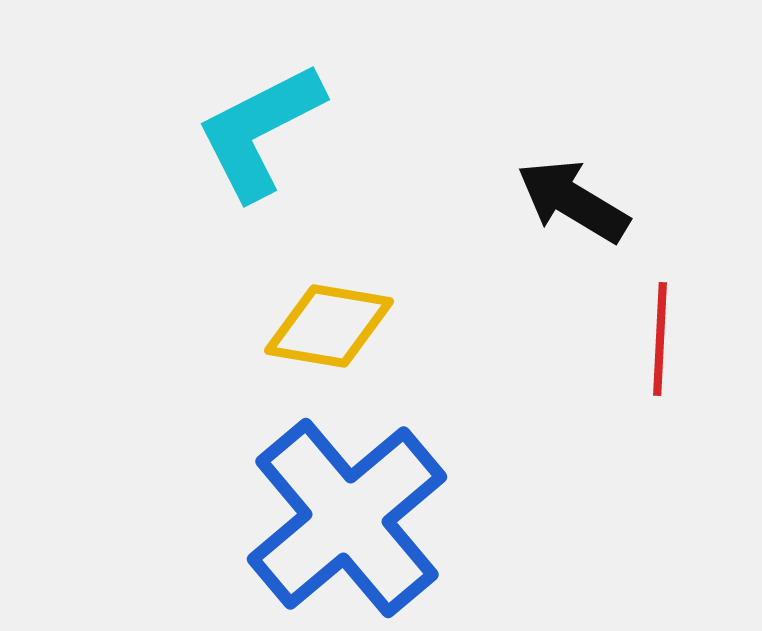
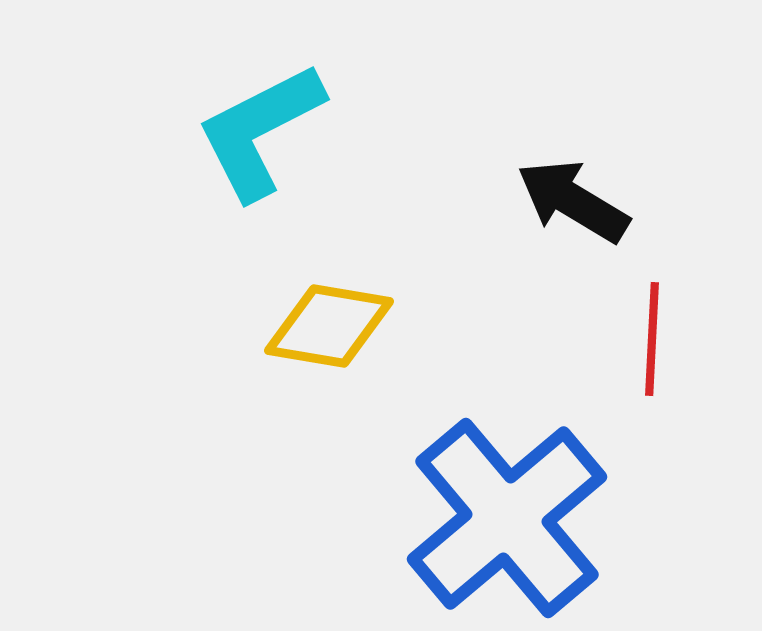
red line: moved 8 px left
blue cross: moved 160 px right
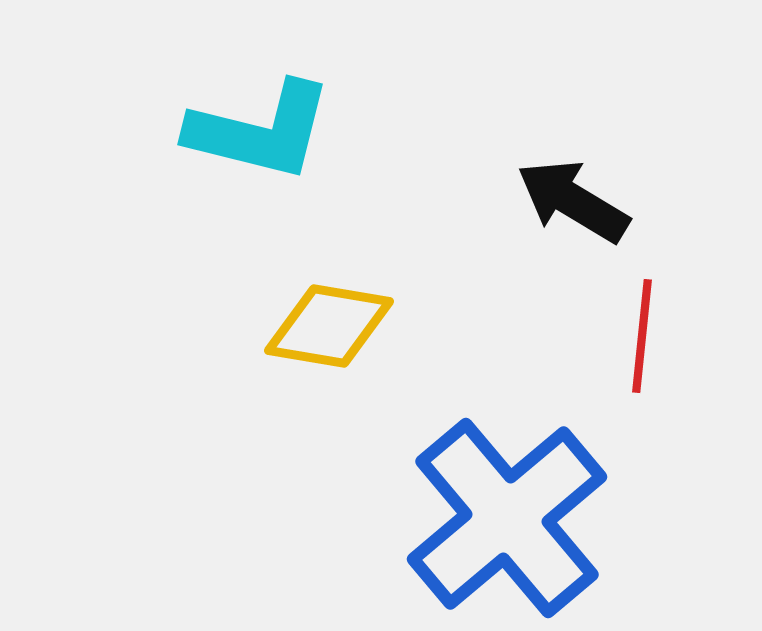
cyan L-shape: rotated 139 degrees counterclockwise
red line: moved 10 px left, 3 px up; rotated 3 degrees clockwise
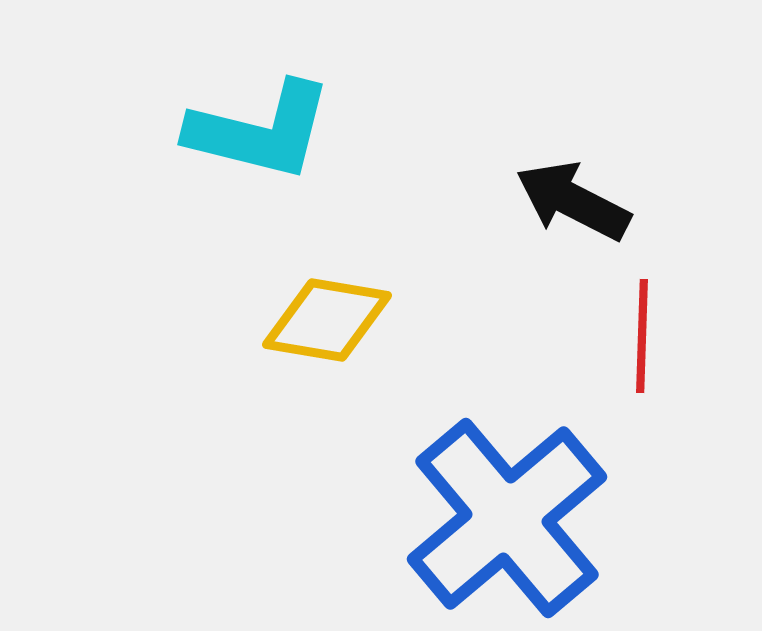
black arrow: rotated 4 degrees counterclockwise
yellow diamond: moved 2 px left, 6 px up
red line: rotated 4 degrees counterclockwise
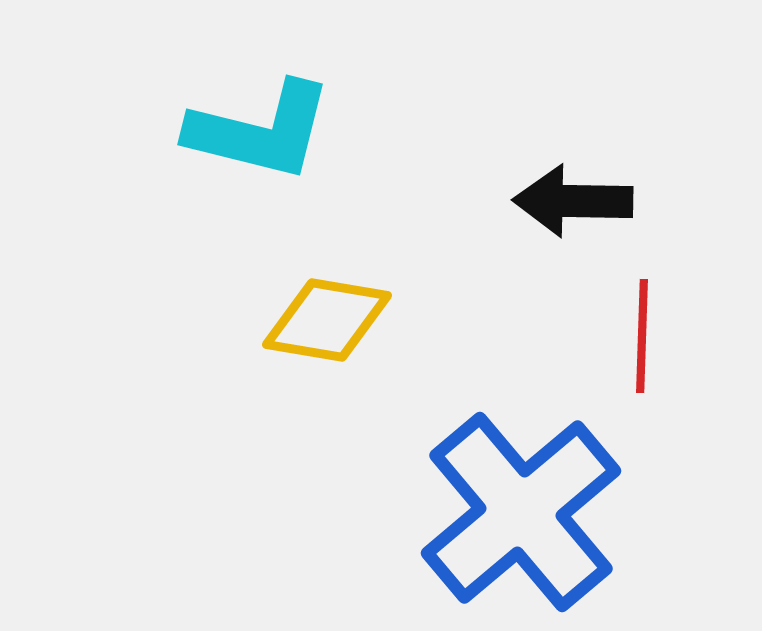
black arrow: rotated 26 degrees counterclockwise
blue cross: moved 14 px right, 6 px up
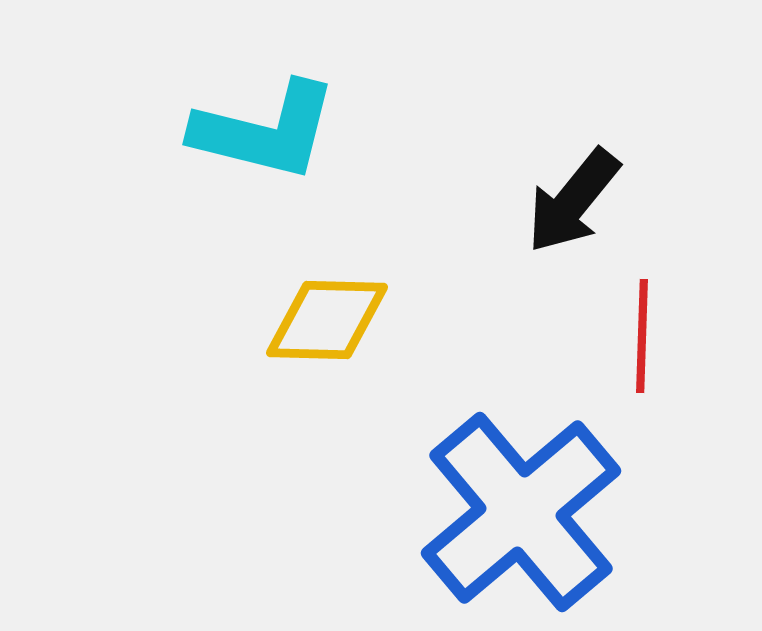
cyan L-shape: moved 5 px right
black arrow: rotated 52 degrees counterclockwise
yellow diamond: rotated 8 degrees counterclockwise
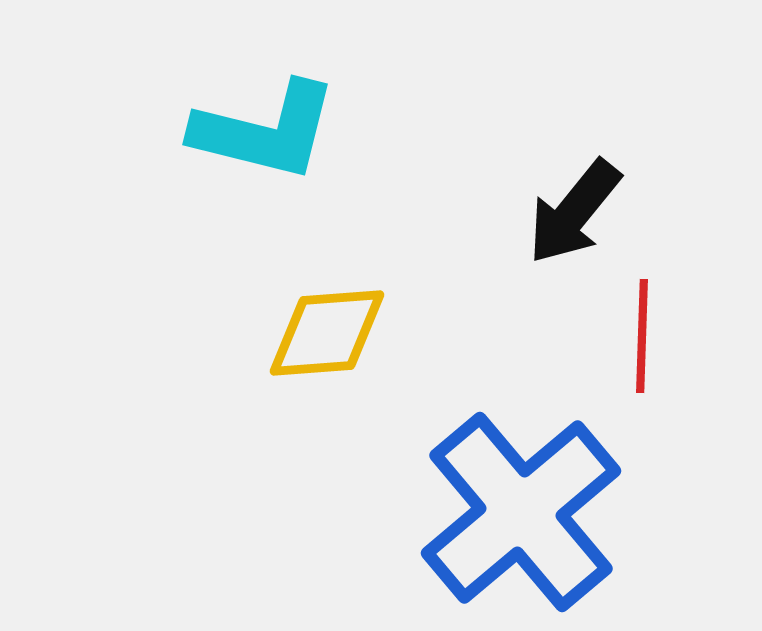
black arrow: moved 1 px right, 11 px down
yellow diamond: moved 13 px down; rotated 6 degrees counterclockwise
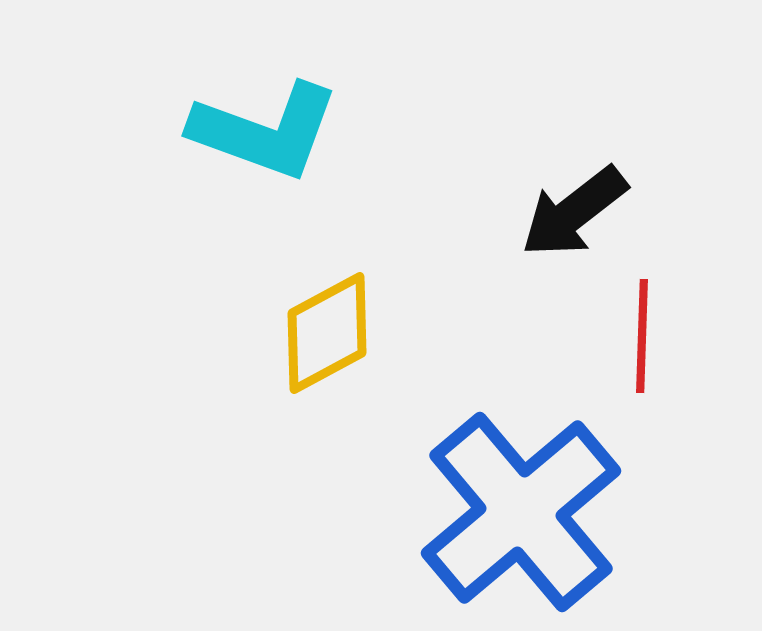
cyan L-shape: rotated 6 degrees clockwise
black arrow: rotated 13 degrees clockwise
yellow diamond: rotated 24 degrees counterclockwise
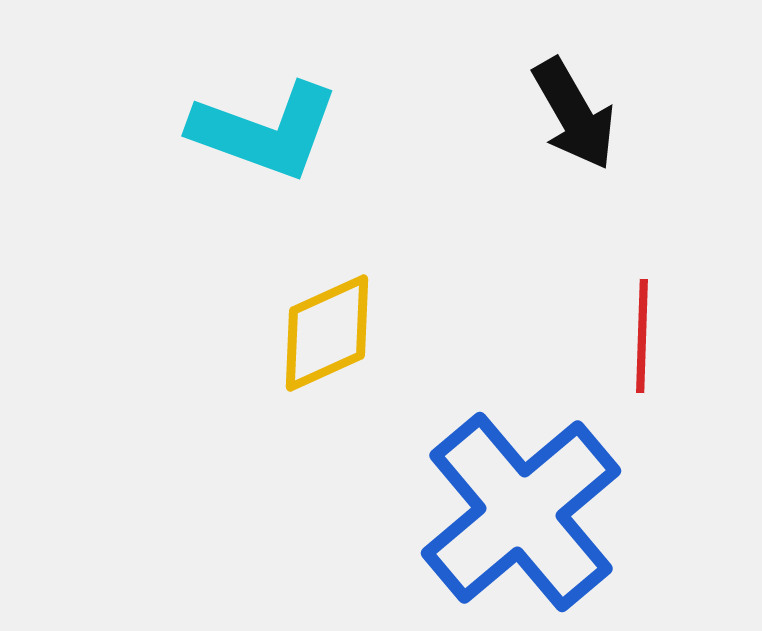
black arrow: moved 98 px up; rotated 82 degrees counterclockwise
yellow diamond: rotated 4 degrees clockwise
